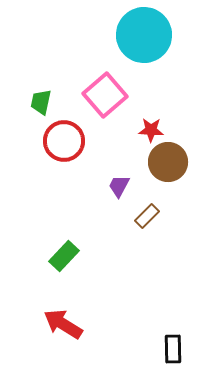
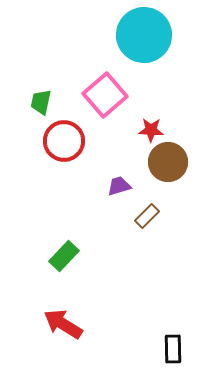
purple trapezoid: rotated 45 degrees clockwise
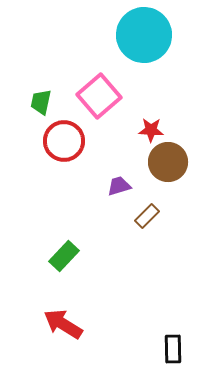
pink square: moved 6 px left, 1 px down
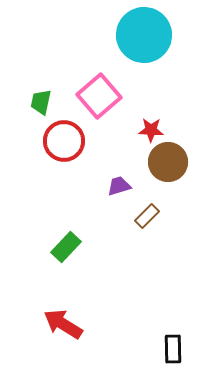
green rectangle: moved 2 px right, 9 px up
